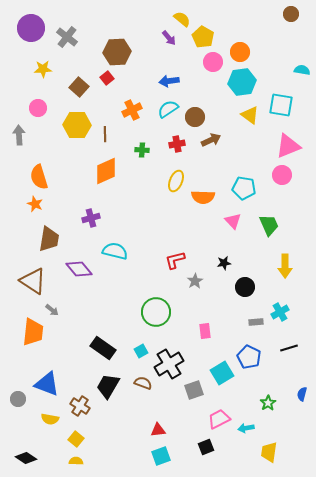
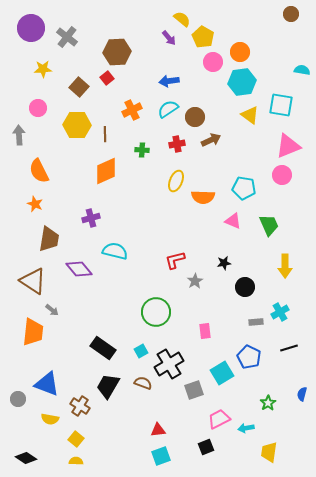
orange semicircle at (39, 177): moved 6 px up; rotated 10 degrees counterclockwise
pink triangle at (233, 221): rotated 24 degrees counterclockwise
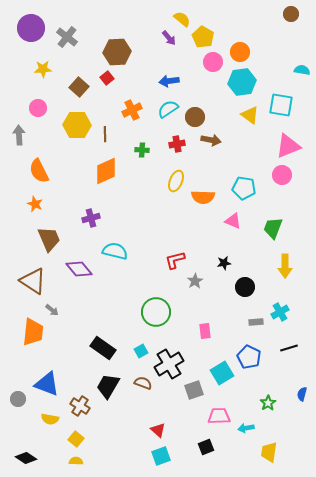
brown arrow at (211, 140): rotated 36 degrees clockwise
green trapezoid at (269, 225): moved 4 px right, 3 px down; rotated 135 degrees counterclockwise
brown trapezoid at (49, 239): rotated 32 degrees counterclockwise
pink trapezoid at (219, 419): moved 3 px up; rotated 25 degrees clockwise
red triangle at (158, 430): rotated 49 degrees clockwise
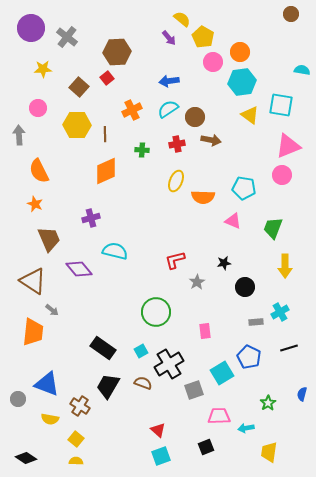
gray star at (195, 281): moved 2 px right, 1 px down
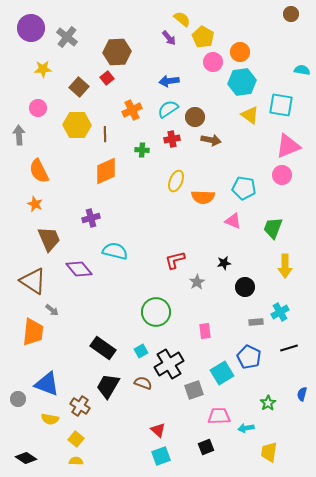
red cross at (177, 144): moved 5 px left, 5 px up
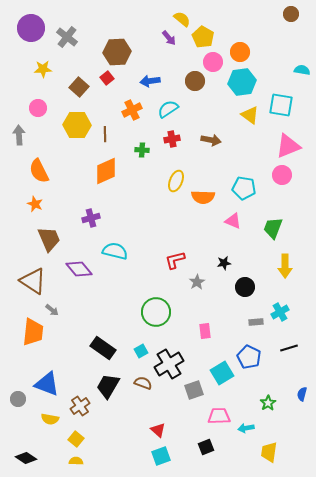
blue arrow at (169, 81): moved 19 px left
brown circle at (195, 117): moved 36 px up
brown cross at (80, 406): rotated 24 degrees clockwise
